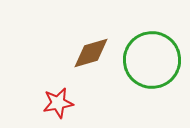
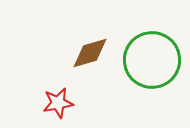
brown diamond: moved 1 px left
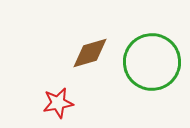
green circle: moved 2 px down
